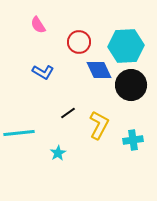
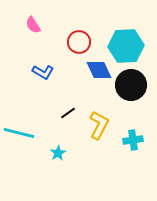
pink semicircle: moved 5 px left
cyan line: rotated 20 degrees clockwise
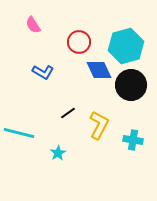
cyan hexagon: rotated 12 degrees counterclockwise
cyan cross: rotated 18 degrees clockwise
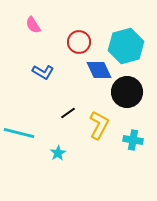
black circle: moved 4 px left, 7 px down
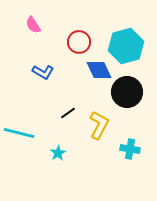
cyan cross: moved 3 px left, 9 px down
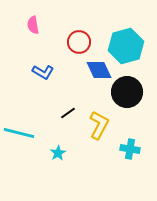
pink semicircle: rotated 24 degrees clockwise
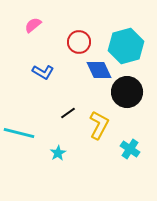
pink semicircle: rotated 60 degrees clockwise
cyan cross: rotated 24 degrees clockwise
